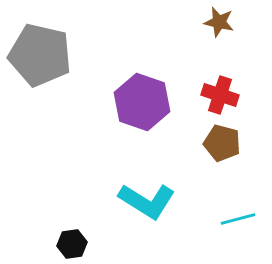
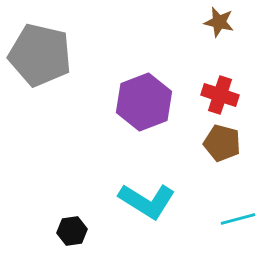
purple hexagon: moved 2 px right; rotated 20 degrees clockwise
black hexagon: moved 13 px up
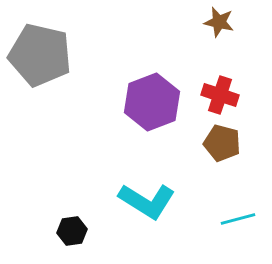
purple hexagon: moved 8 px right
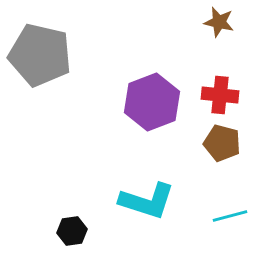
red cross: rotated 12 degrees counterclockwise
cyan L-shape: rotated 14 degrees counterclockwise
cyan line: moved 8 px left, 3 px up
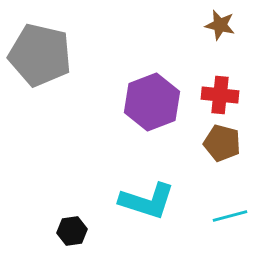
brown star: moved 1 px right, 3 px down
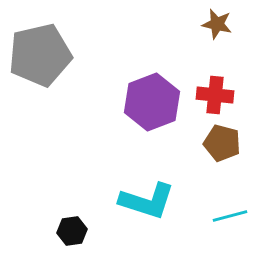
brown star: moved 3 px left, 1 px up
gray pentagon: rotated 26 degrees counterclockwise
red cross: moved 5 px left
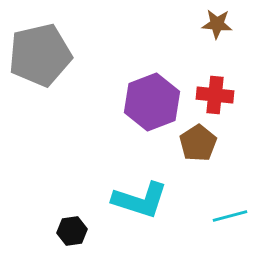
brown star: rotated 8 degrees counterclockwise
brown pentagon: moved 24 px left; rotated 24 degrees clockwise
cyan L-shape: moved 7 px left, 1 px up
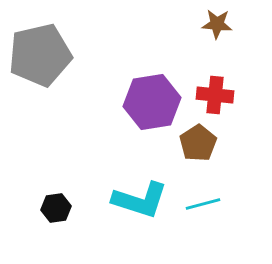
purple hexagon: rotated 12 degrees clockwise
cyan line: moved 27 px left, 12 px up
black hexagon: moved 16 px left, 23 px up
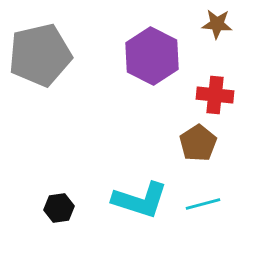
purple hexagon: moved 46 px up; rotated 24 degrees counterclockwise
black hexagon: moved 3 px right
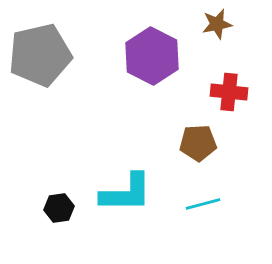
brown star: rotated 16 degrees counterclockwise
red cross: moved 14 px right, 3 px up
brown pentagon: rotated 30 degrees clockwise
cyan L-shape: moved 14 px left, 7 px up; rotated 18 degrees counterclockwise
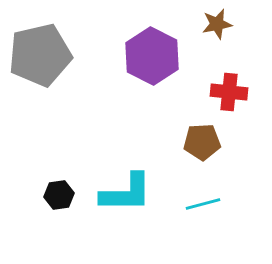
brown pentagon: moved 4 px right, 1 px up
black hexagon: moved 13 px up
